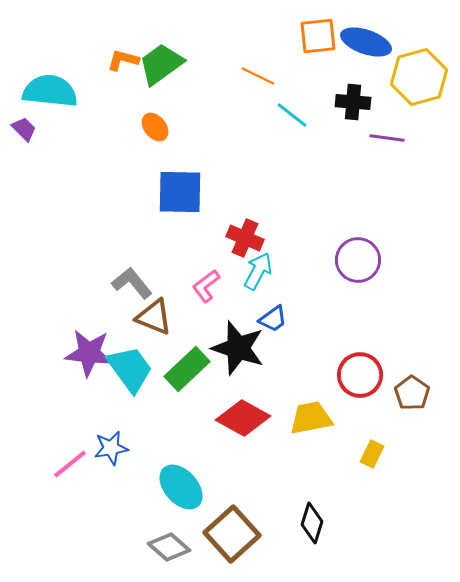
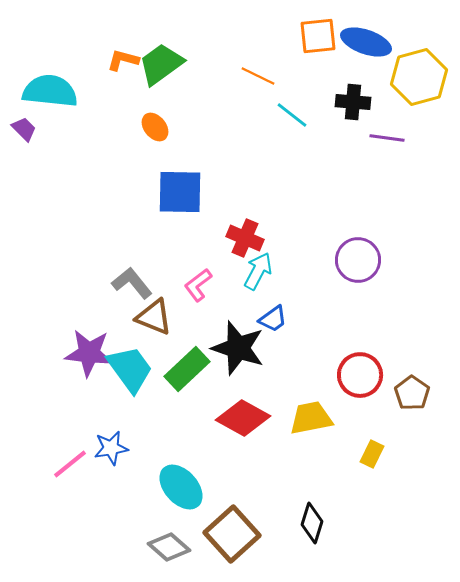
pink L-shape: moved 8 px left, 1 px up
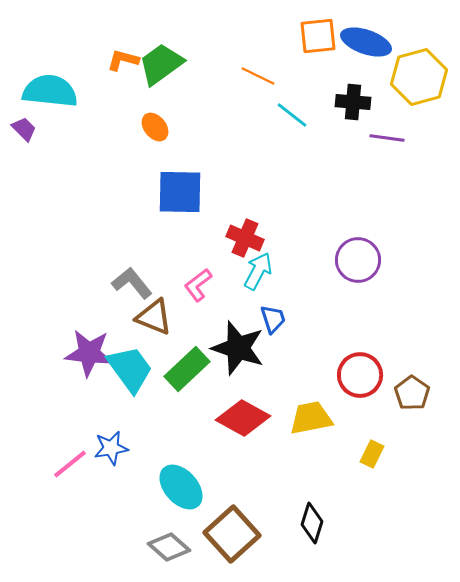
blue trapezoid: rotated 72 degrees counterclockwise
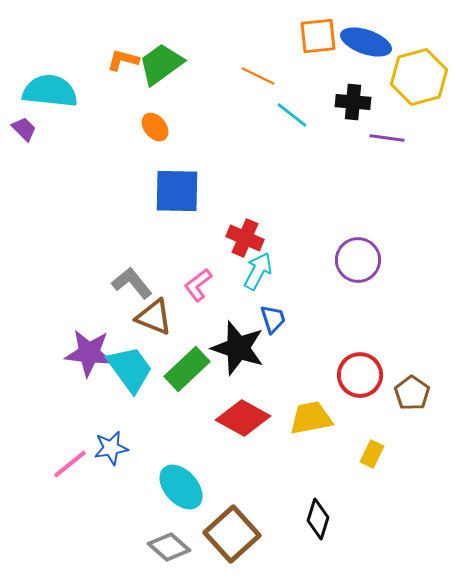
blue square: moved 3 px left, 1 px up
black diamond: moved 6 px right, 4 px up
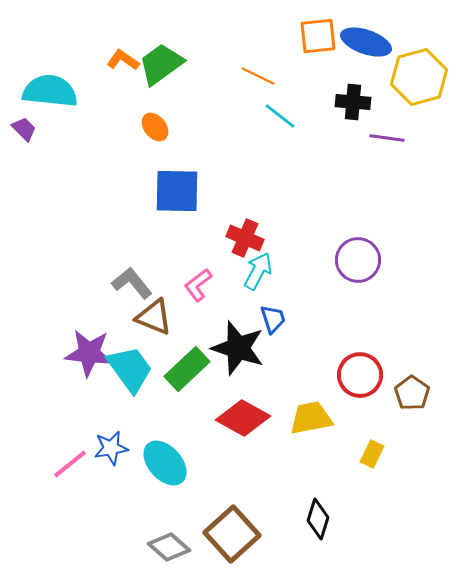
orange L-shape: rotated 20 degrees clockwise
cyan line: moved 12 px left, 1 px down
cyan ellipse: moved 16 px left, 24 px up
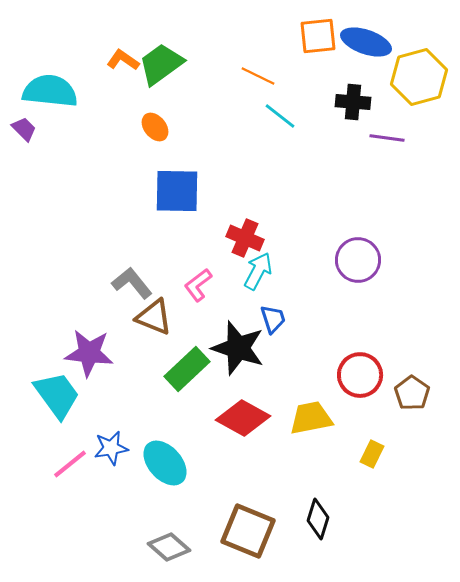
cyan trapezoid: moved 73 px left, 26 px down
brown square: moved 16 px right, 3 px up; rotated 26 degrees counterclockwise
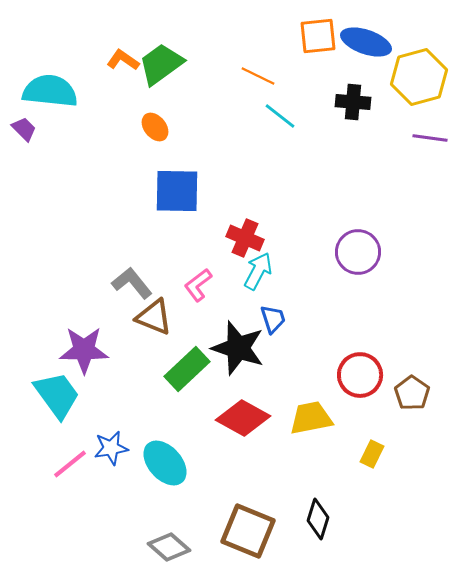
purple line: moved 43 px right
purple circle: moved 8 px up
purple star: moved 5 px left, 3 px up; rotated 6 degrees counterclockwise
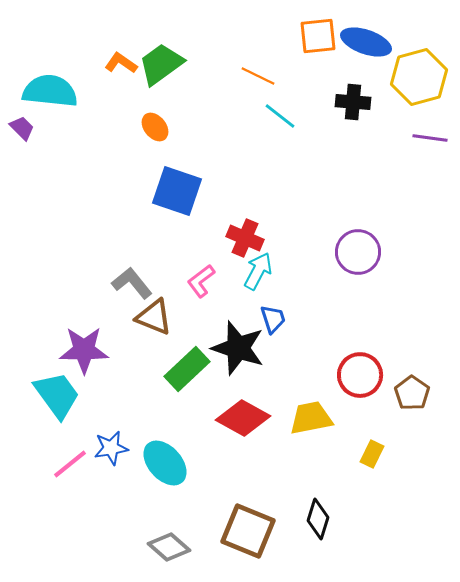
orange L-shape: moved 2 px left, 3 px down
purple trapezoid: moved 2 px left, 1 px up
blue square: rotated 18 degrees clockwise
pink L-shape: moved 3 px right, 4 px up
